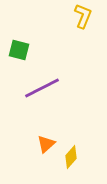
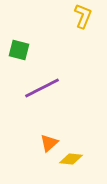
orange triangle: moved 3 px right, 1 px up
yellow diamond: moved 2 px down; rotated 55 degrees clockwise
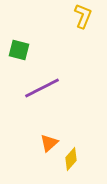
yellow diamond: rotated 55 degrees counterclockwise
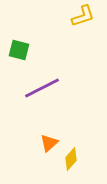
yellow L-shape: rotated 50 degrees clockwise
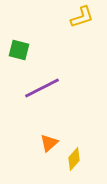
yellow L-shape: moved 1 px left, 1 px down
yellow diamond: moved 3 px right
